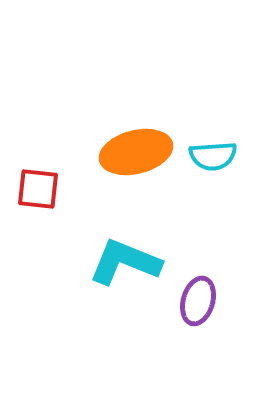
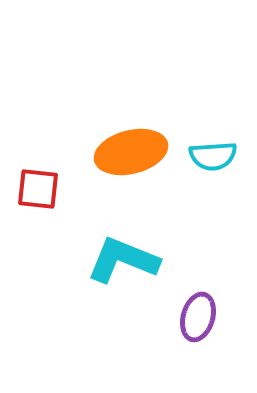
orange ellipse: moved 5 px left
cyan L-shape: moved 2 px left, 2 px up
purple ellipse: moved 16 px down
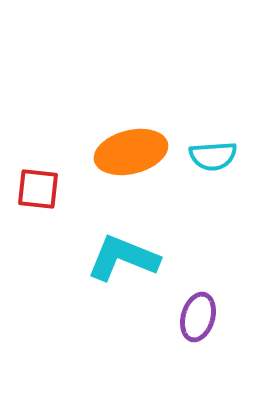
cyan L-shape: moved 2 px up
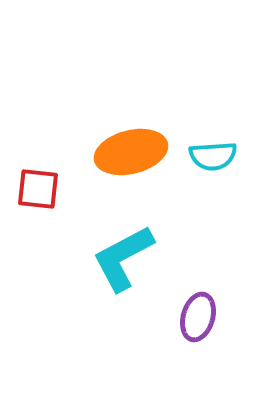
cyan L-shape: rotated 50 degrees counterclockwise
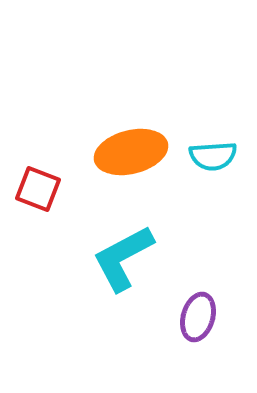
red square: rotated 15 degrees clockwise
